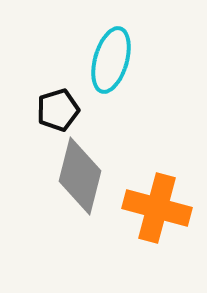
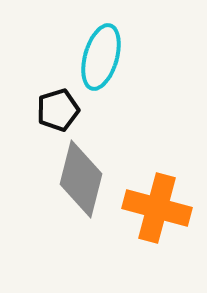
cyan ellipse: moved 10 px left, 3 px up
gray diamond: moved 1 px right, 3 px down
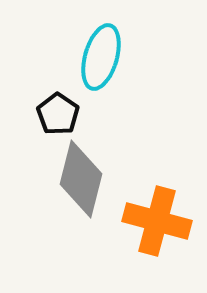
black pentagon: moved 4 px down; rotated 21 degrees counterclockwise
orange cross: moved 13 px down
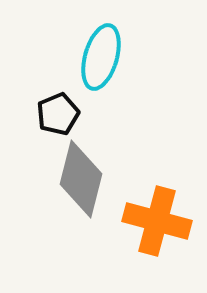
black pentagon: rotated 15 degrees clockwise
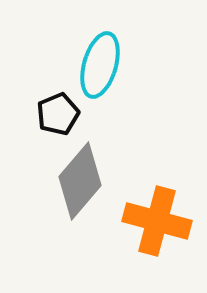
cyan ellipse: moved 1 px left, 8 px down
gray diamond: moved 1 px left, 2 px down; rotated 26 degrees clockwise
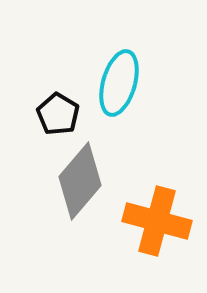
cyan ellipse: moved 19 px right, 18 px down
black pentagon: rotated 18 degrees counterclockwise
